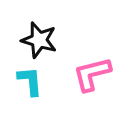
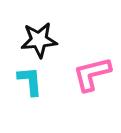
black star: rotated 21 degrees counterclockwise
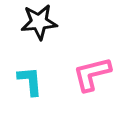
black star: moved 18 px up
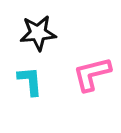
black star: moved 1 px left, 11 px down
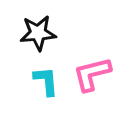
cyan L-shape: moved 16 px right
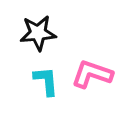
pink L-shape: rotated 33 degrees clockwise
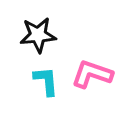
black star: moved 2 px down
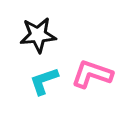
cyan L-shape: moved 2 px left; rotated 104 degrees counterclockwise
